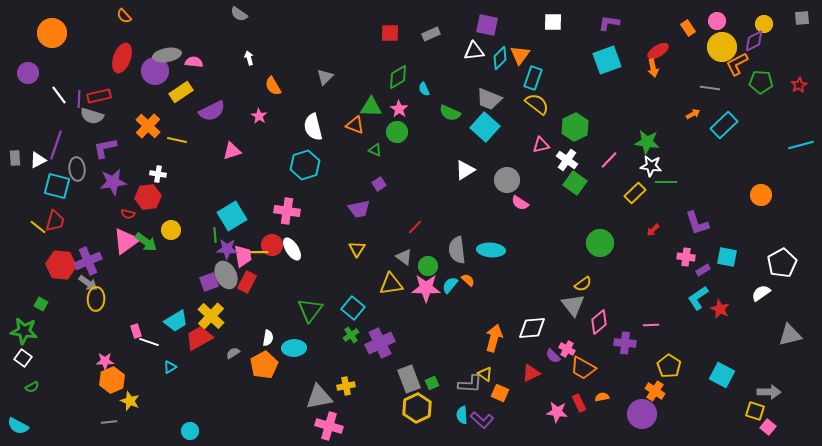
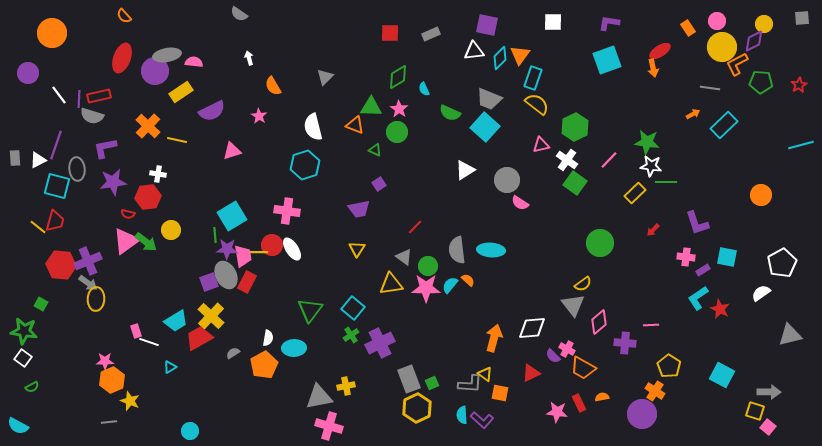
red ellipse at (658, 51): moved 2 px right
orange square at (500, 393): rotated 12 degrees counterclockwise
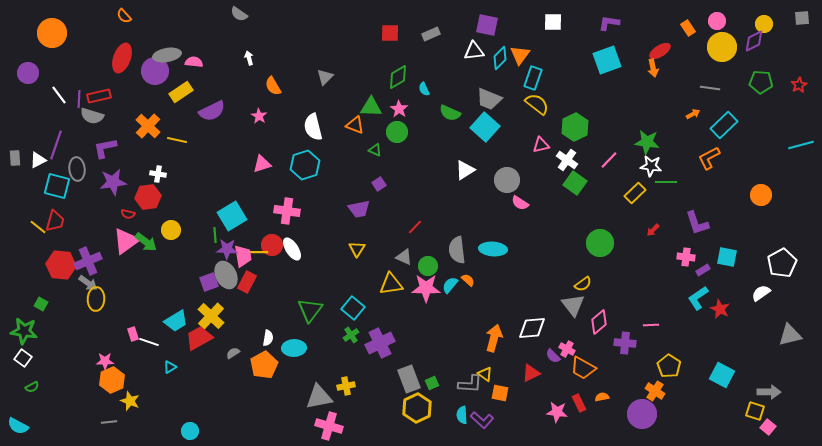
orange L-shape at (737, 64): moved 28 px left, 94 px down
pink triangle at (232, 151): moved 30 px right, 13 px down
cyan ellipse at (491, 250): moved 2 px right, 1 px up
gray triangle at (404, 257): rotated 12 degrees counterclockwise
pink rectangle at (136, 331): moved 3 px left, 3 px down
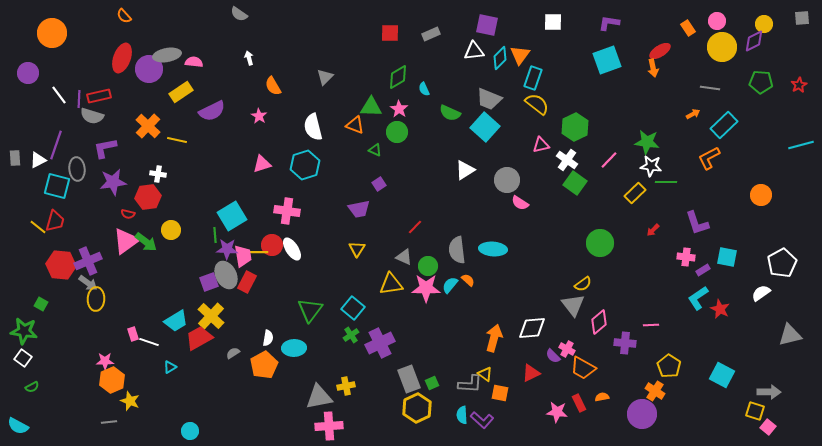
purple circle at (155, 71): moved 6 px left, 2 px up
pink cross at (329, 426): rotated 20 degrees counterclockwise
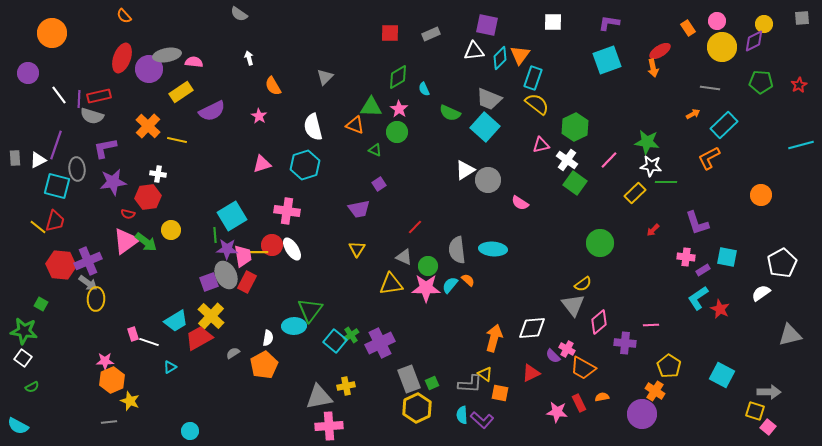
gray circle at (507, 180): moved 19 px left
cyan square at (353, 308): moved 18 px left, 33 px down
cyan ellipse at (294, 348): moved 22 px up
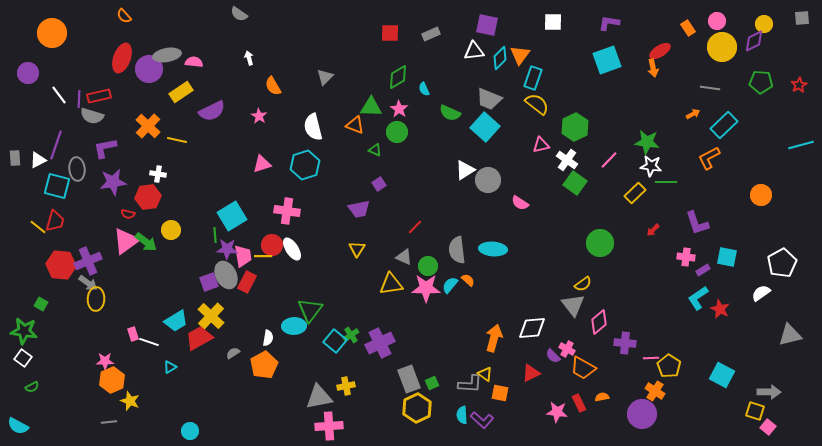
yellow line at (259, 252): moved 4 px right, 4 px down
pink line at (651, 325): moved 33 px down
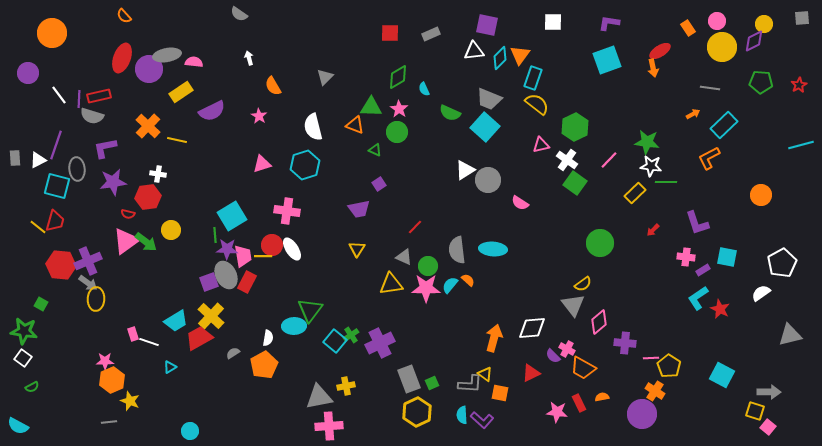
yellow hexagon at (417, 408): moved 4 px down
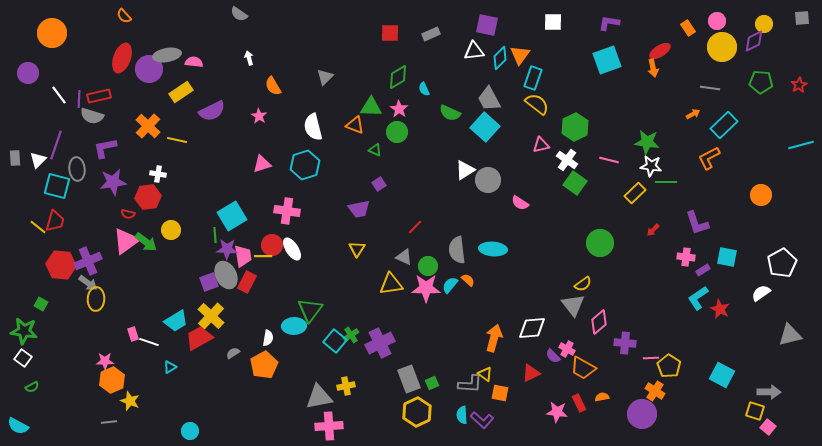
gray trapezoid at (489, 99): rotated 40 degrees clockwise
white triangle at (38, 160): rotated 18 degrees counterclockwise
pink line at (609, 160): rotated 60 degrees clockwise
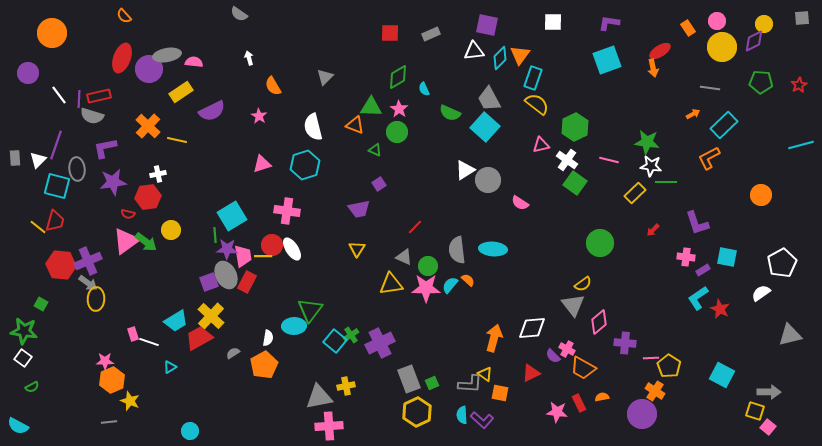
white cross at (158, 174): rotated 21 degrees counterclockwise
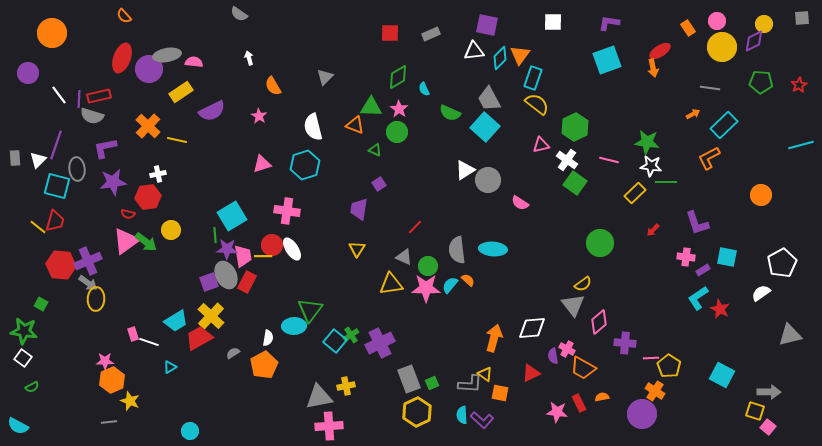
purple trapezoid at (359, 209): rotated 110 degrees clockwise
purple semicircle at (553, 356): rotated 35 degrees clockwise
